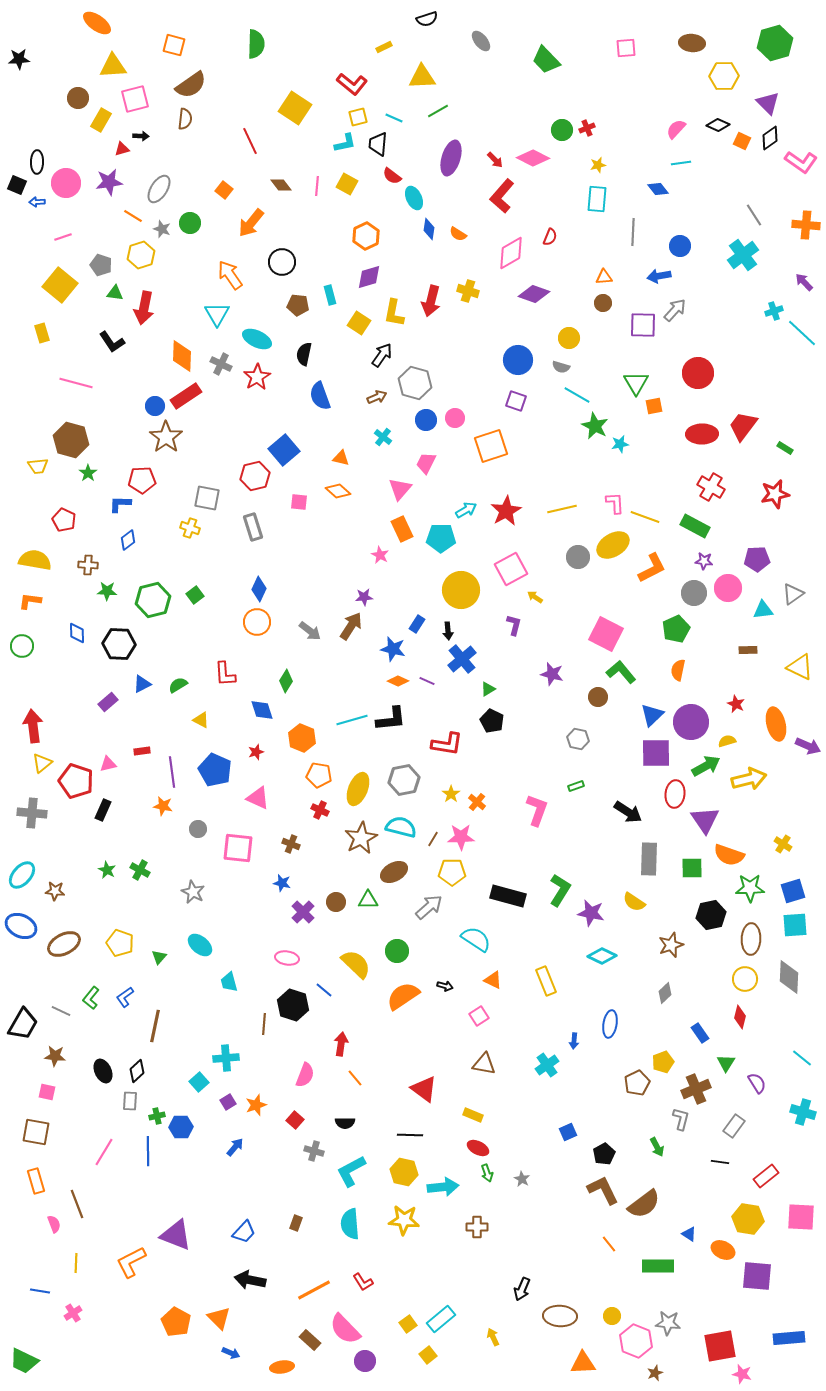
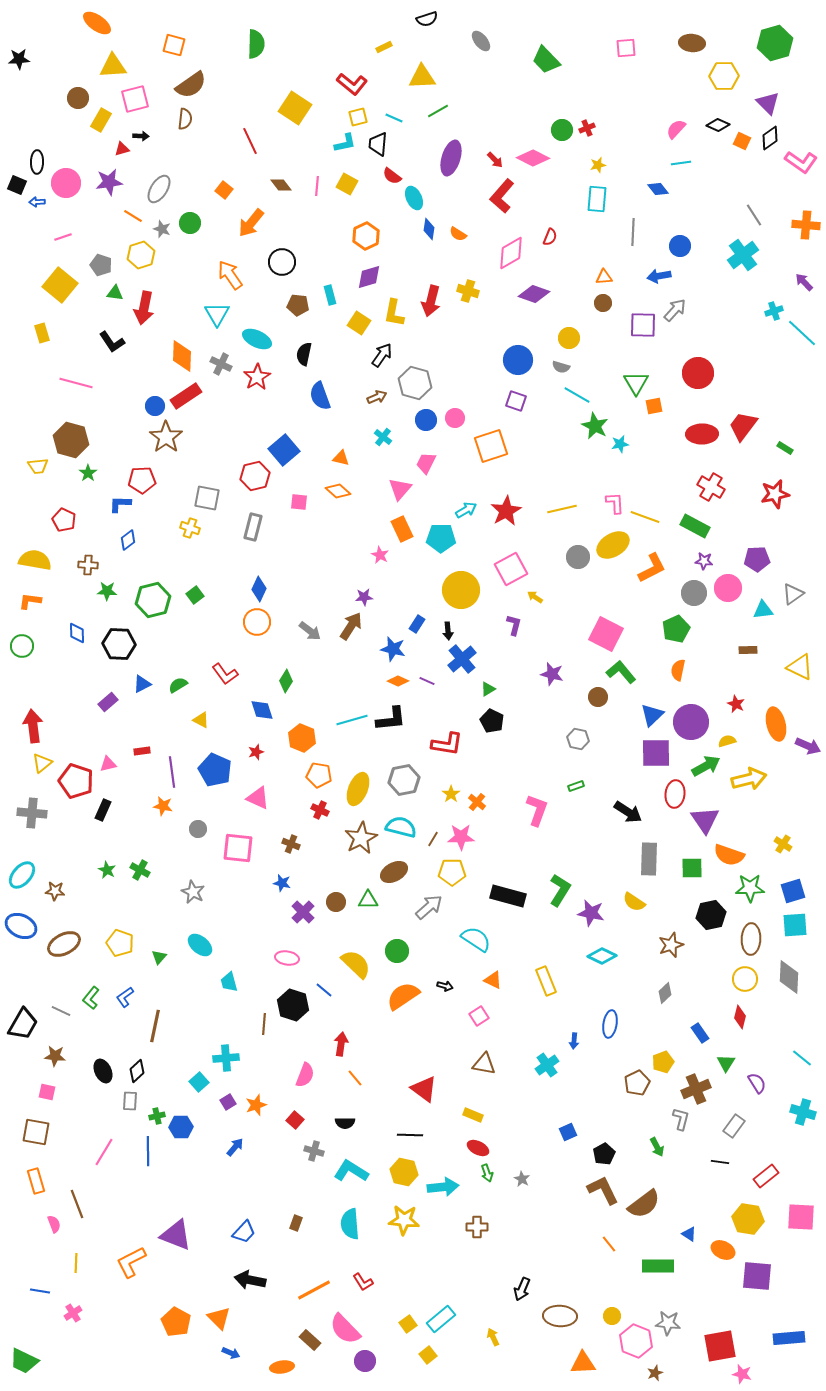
gray rectangle at (253, 527): rotated 32 degrees clockwise
red L-shape at (225, 674): rotated 32 degrees counterclockwise
cyan L-shape at (351, 1171): rotated 60 degrees clockwise
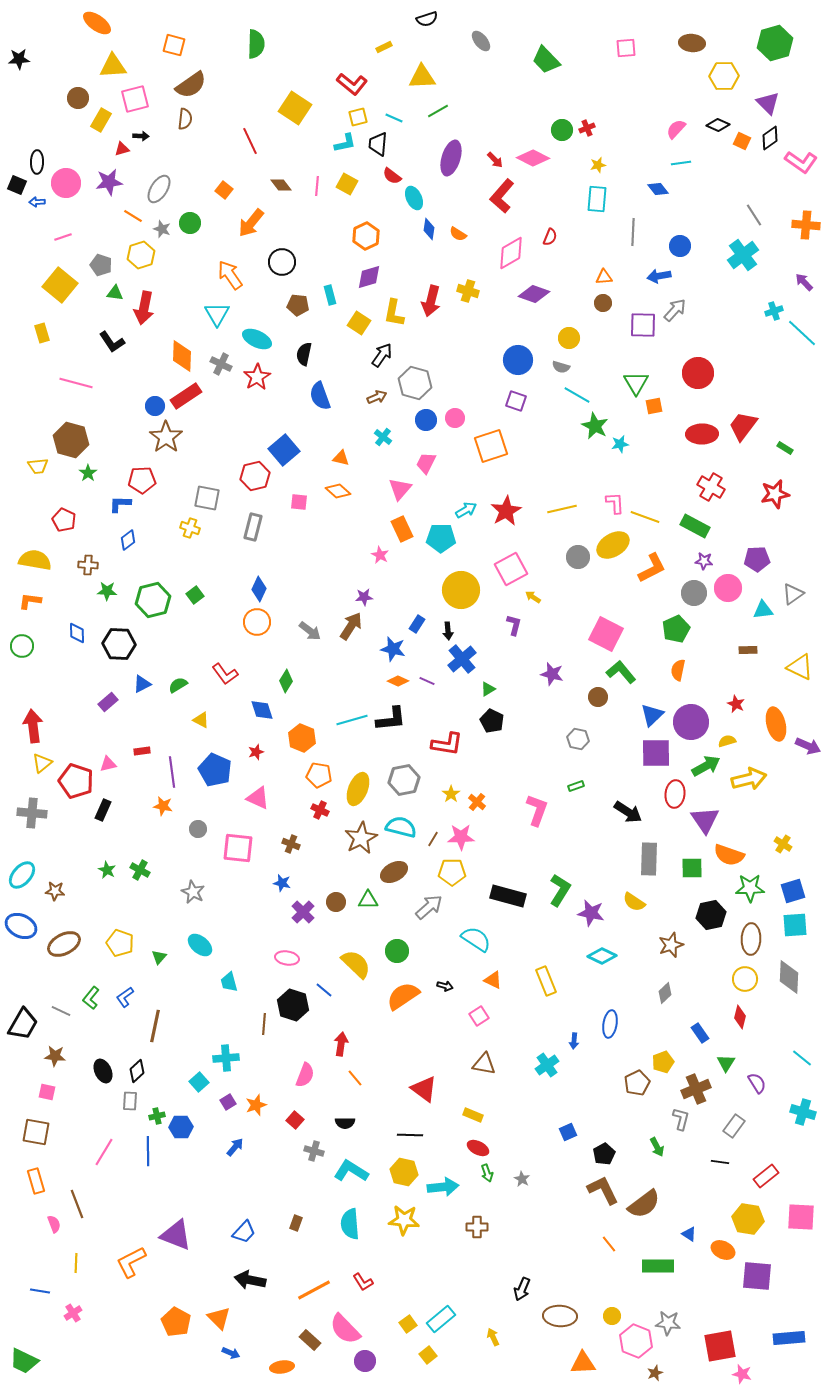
yellow arrow at (535, 597): moved 2 px left
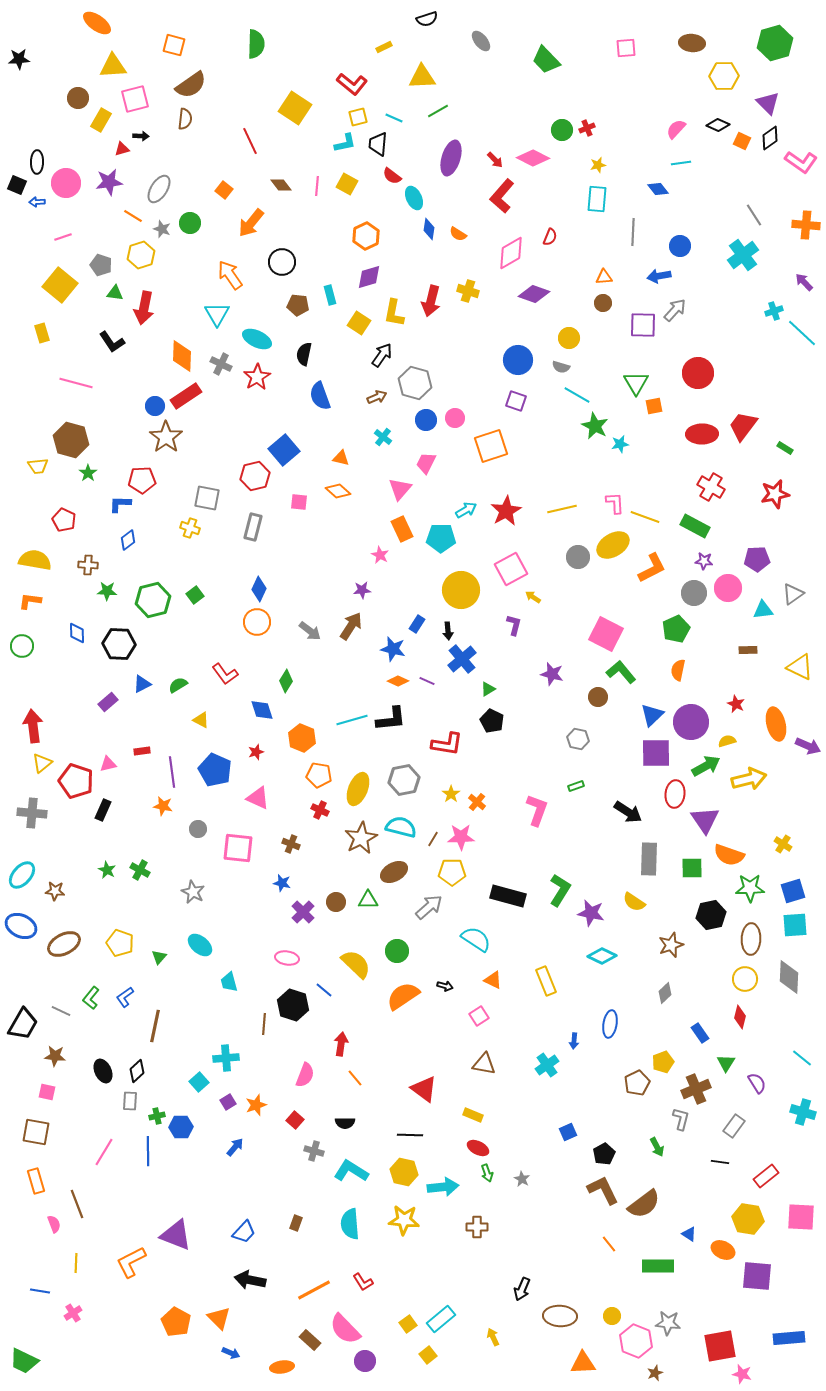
purple star at (364, 597): moved 2 px left, 7 px up
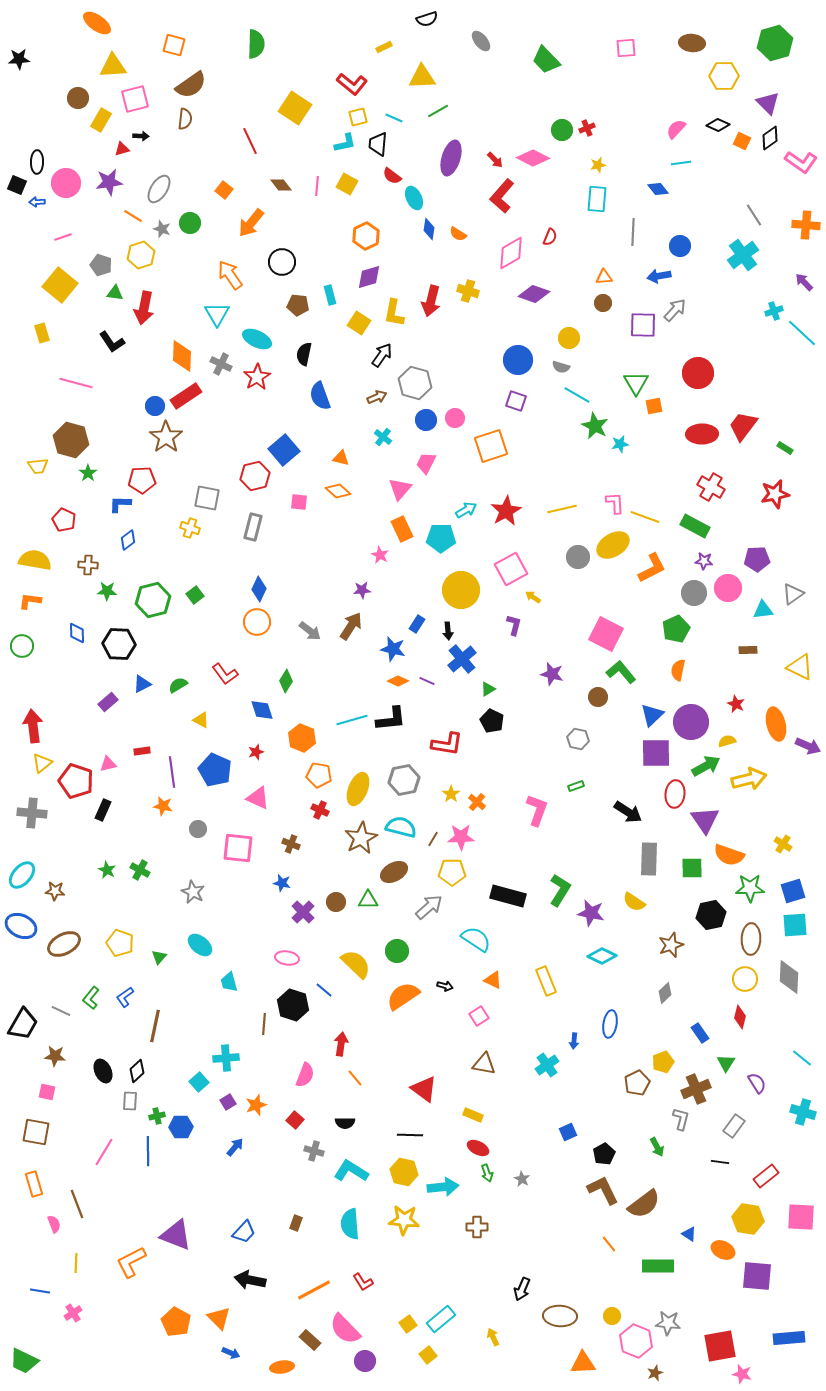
orange rectangle at (36, 1181): moved 2 px left, 3 px down
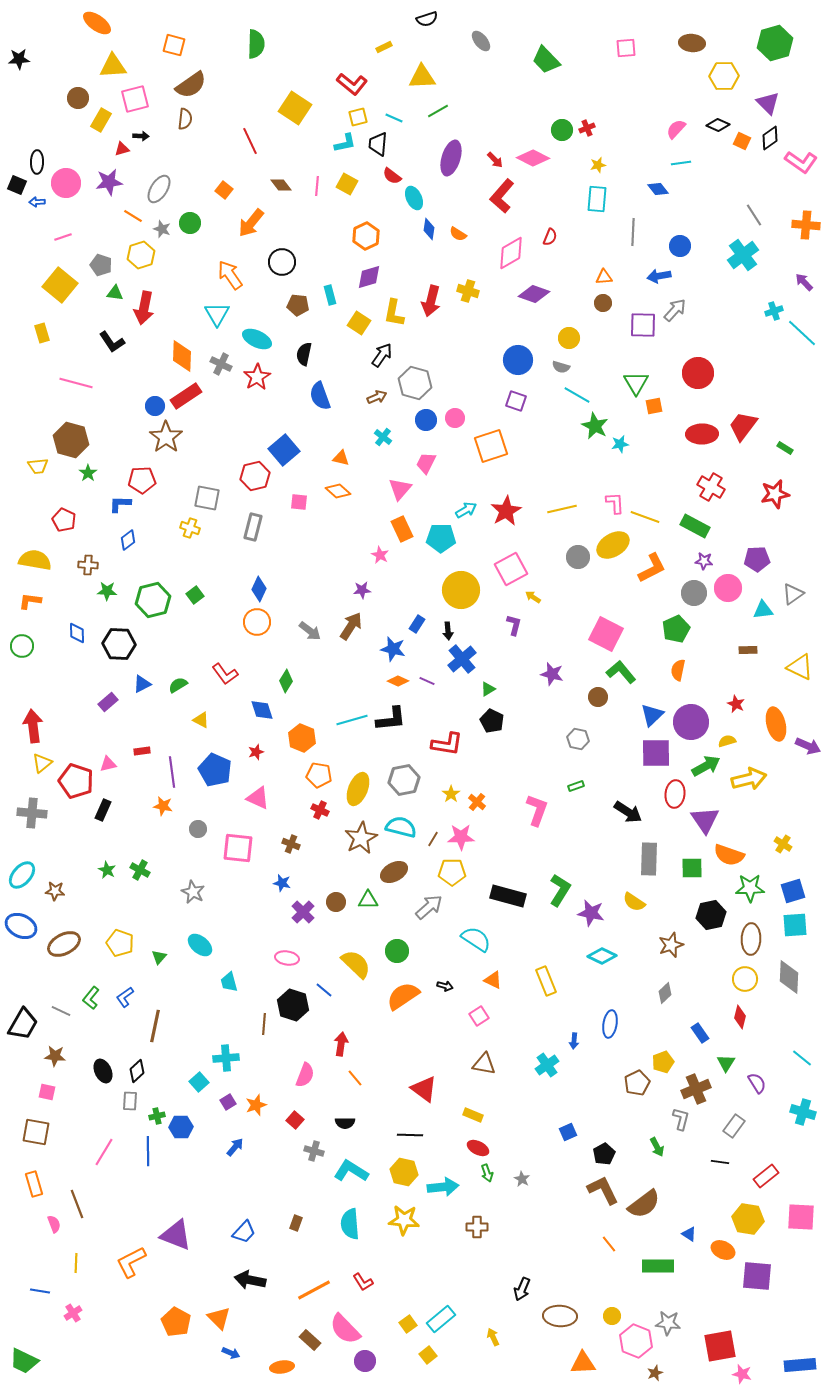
blue rectangle at (789, 1338): moved 11 px right, 27 px down
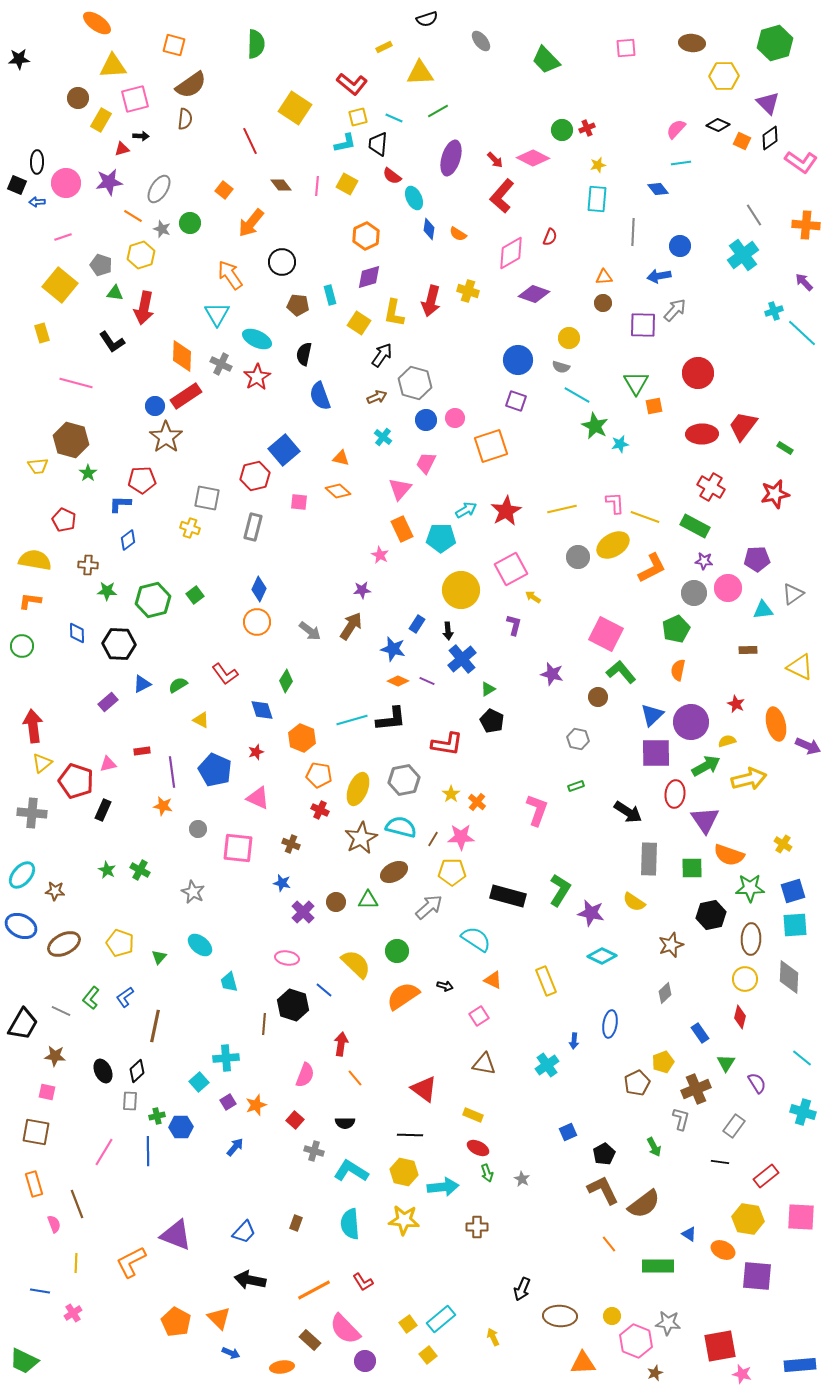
yellow triangle at (422, 77): moved 2 px left, 4 px up
green arrow at (657, 1147): moved 3 px left
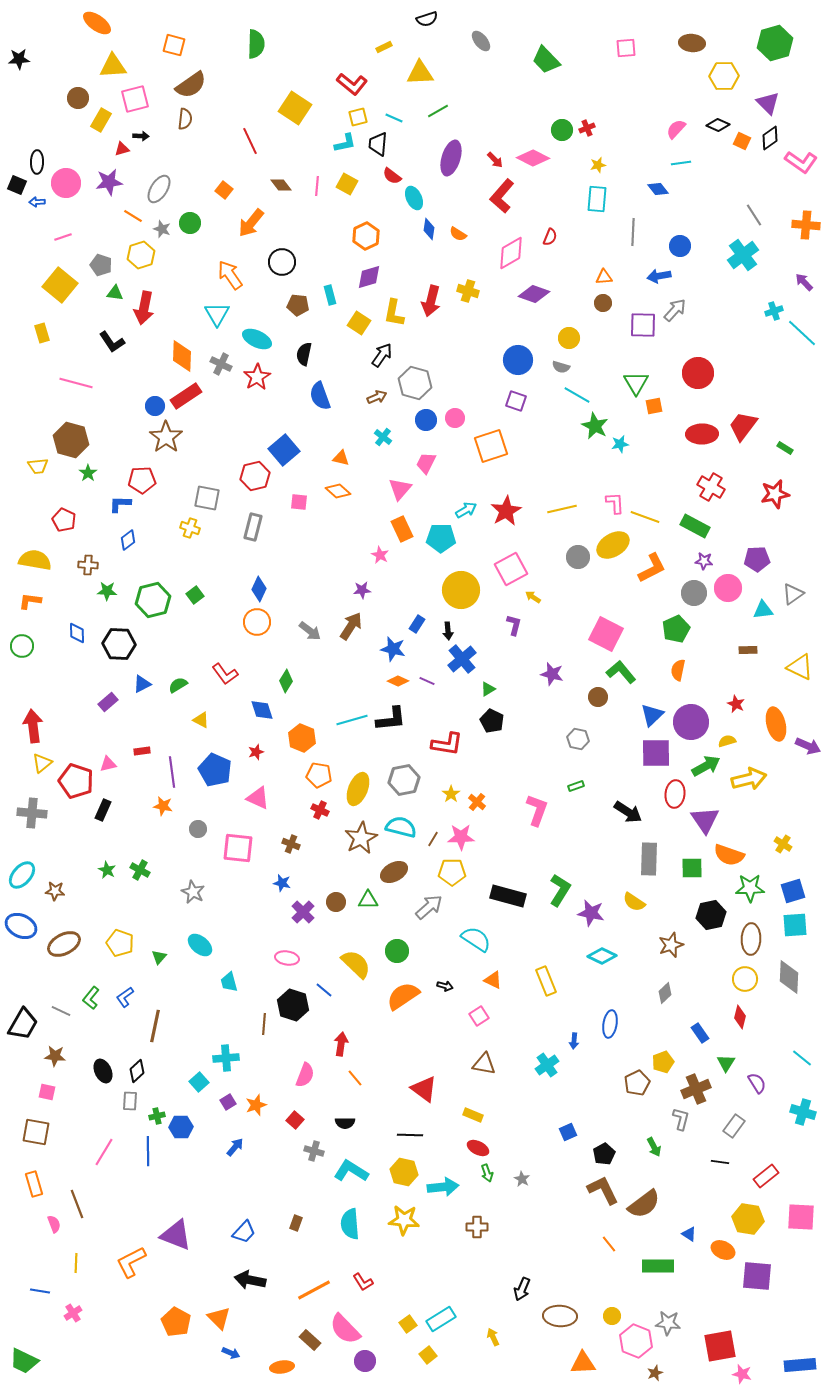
cyan rectangle at (441, 1319): rotated 8 degrees clockwise
